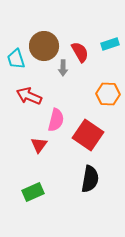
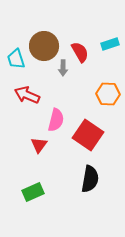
red arrow: moved 2 px left, 1 px up
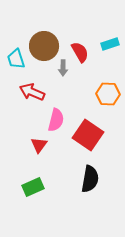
red arrow: moved 5 px right, 3 px up
green rectangle: moved 5 px up
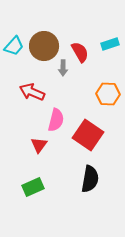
cyan trapezoid: moved 2 px left, 13 px up; rotated 120 degrees counterclockwise
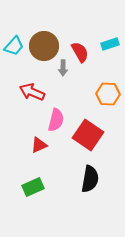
red triangle: rotated 30 degrees clockwise
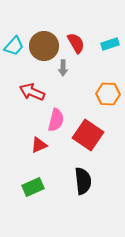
red semicircle: moved 4 px left, 9 px up
black semicircle: moved 7 px left, 2 px down; rotated 16 degrees counterclockwise
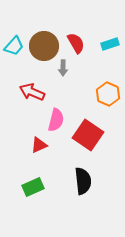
orange hexagon: rotated 20 degrees clockwise
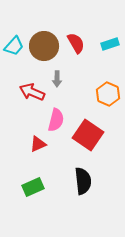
gray arrow: moved 6 px left, 11 px down
red triangle: moved 1 px left, 1 px up
